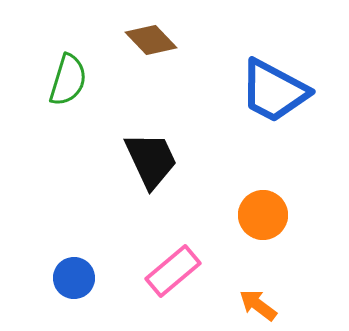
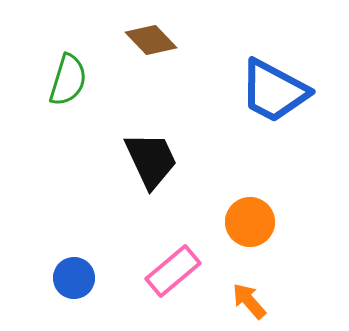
orange circle: moved 13 px left, 7 px down
orange arrow: moved 9 px left, 4 px up; rotated 12 degrees clockwise
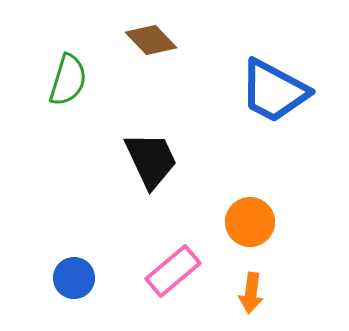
orange arrow: moved 2 px right, 8 px up; rotated 132 degrees counterclockwise
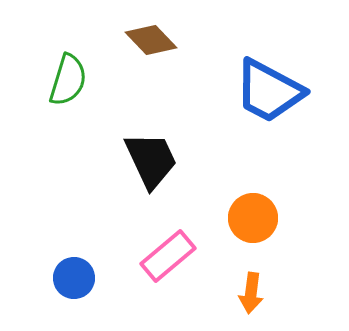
blue trapezoid: moved 5 px left
orange circle: moved 3 px right, 4 px up
pink rectangle: moved 5 px left, 15 px up
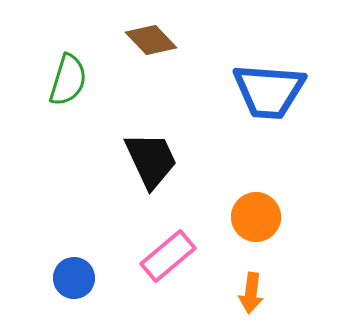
blue trapezoid: rotated 24 degrees counterclockwise
orange circle: moved 3 px right, 1 px up
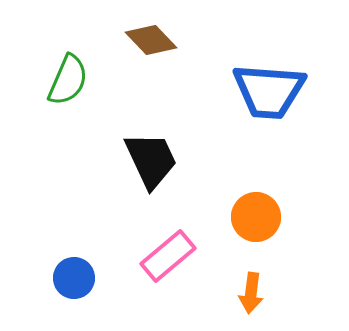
green semicircle: rotated 6 degrees clockwise
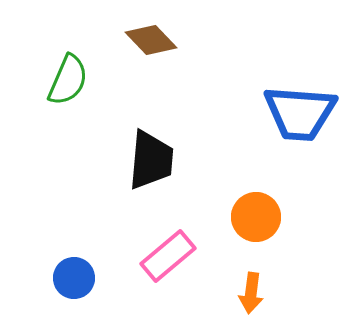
blue trapezoid: moved 31 px right, 22 px down
black trapezoid: rotated 30 degrees clockwise
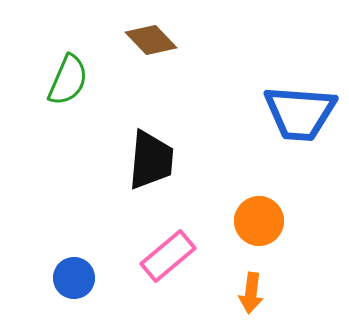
orange circle: moved 3 px right, 4 px down
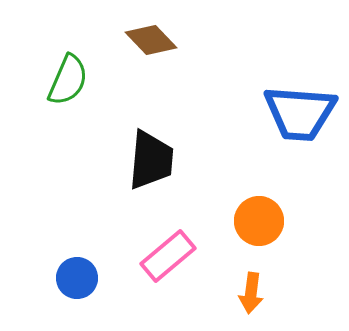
blue circle: moved 3 px right
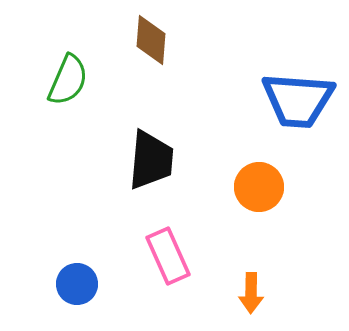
brown diamond: rotated 48 degrees clockwise
blue trapezoid: moved 2 px left, 13 px up
orange circle: moved 34 px up
pink rectangle: rotated 74 degrees counterclockwise
blue circle: moved 6 px down
orange arrow: rotated 6 degrees counterclockwise
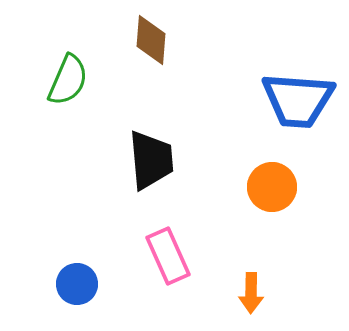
black trapezoid: rotated 10 degrees counterclockwise
orange circle: moved 13 px right
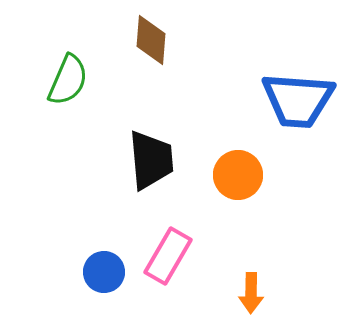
orange circle: moved 34 px left, 12 px up
pink rectangle: rotated 54 degrees clockwise
blue circle: moved 27 px right, 12 px up
